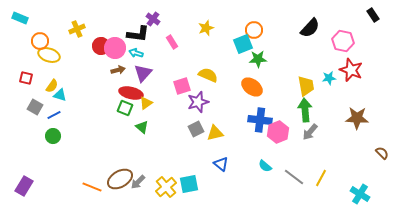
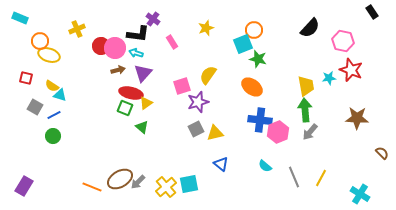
black rectangle at (373, 15): moved 1 px left, 3 px up
green star at (258, 59): rotated 18 degrees clockwise
yellow semicircle at (208, 75): rotated 78 degrees counterclockwise
yellow semicircle at (52, 86): rotated 88 degrees clockwise
gray line at (294, 177): rotated 30 degrees clockwise
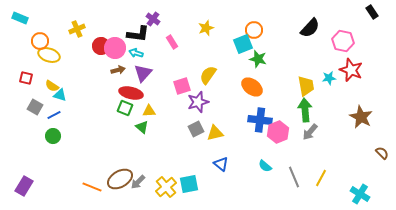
yellow triangle at (146, 103): moved 3 px right, 8 px down; rotated 32 degrees clockwise
brown star at (357, 118): moved 4 px right, 1 px up; rotated 25 degrees clockwise
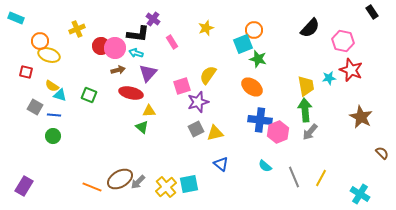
cyan rectangle at (20, 18): moved 4 px left
purple triangle at (143, 73): moved 5 px right
red square at (26, 78): moved 6 px up
green square at (125, 108): moved 36 px left, 13 px up
blue line at (54, 115): rotated 32 degrees clockwise
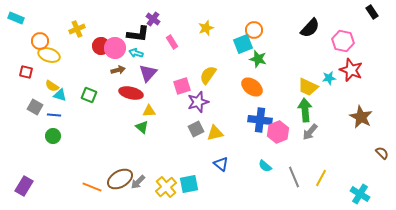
yellow trapezoid at (306, 86): moved 2 px right, 1 px down; rotated 125 degrees clockwise
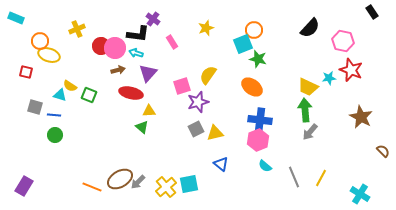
yellow semicircle at (52, 86): moved 18 px right
gray square at (35, 107): rotated 14 degrees counterclockwise
pink hexagon at (278, 132): moved 20 px left, 8 px down
green circle at (53, 136): moved 2 px right, 1 px up
brown semicircle at (382, 153): moved 1 px right, 2 px up
